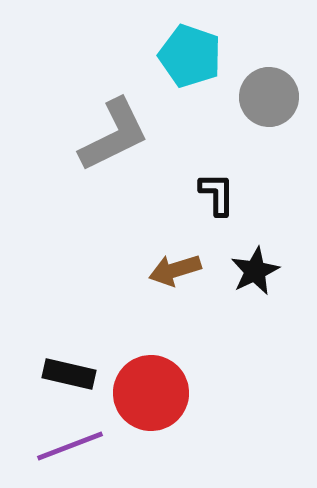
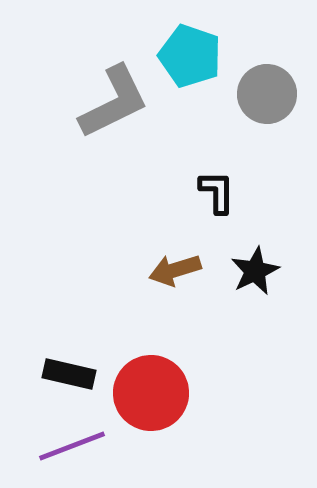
gray circle: moved 2 px left, 3 px up
gray L-shape: moved 33 px up
black L-shape: moved 2 px up
purple line: moved 2 px right
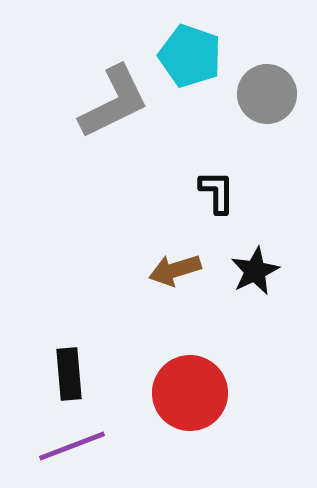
black rectangle: rotated 72 degrees clockwise
red circle: moved 39 px right
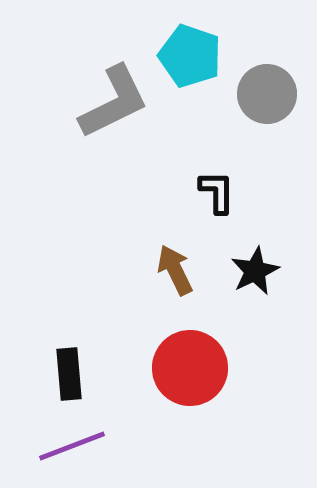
brown arrow: rotated 81 degrees clockwise
red circle: moved 25 px up
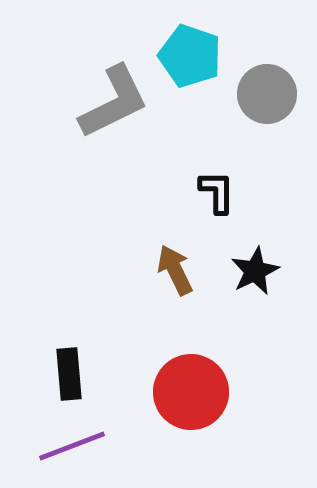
red circle: moved 1 px right, 24 px down
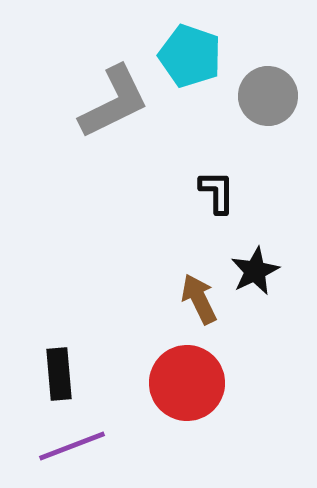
gray circle: moved 1 px right, 2 px down
brown arrow: moved 24 px right, 29 px down
black rectangle: moved 10 px left
red circle: moved 4 px left, 9 px up
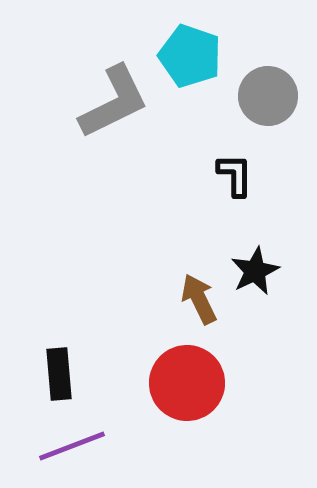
black L-shape: moved 18 px right, 17 px up
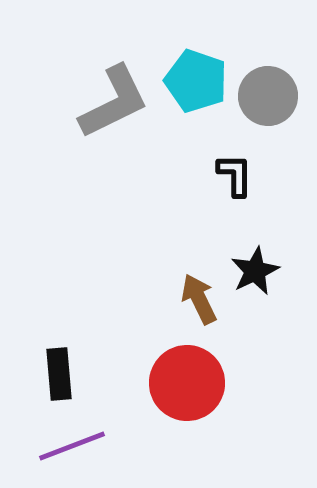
cyan pentagon: moved 6 px right, 25 px down
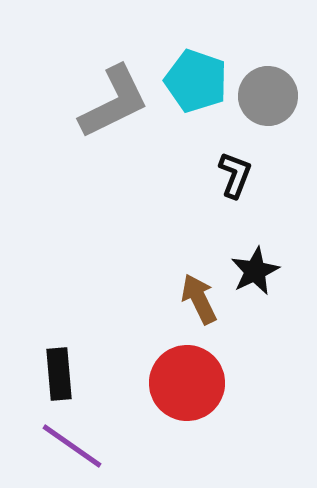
black L-shape: rotated 21 degrees clockwise
purple line: rotated 56 degrees clockwise
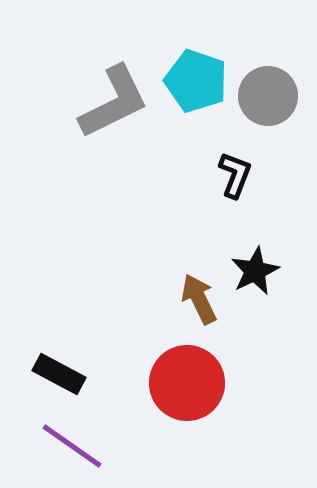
black rectangle: rotated 57 degrees counterclockwise
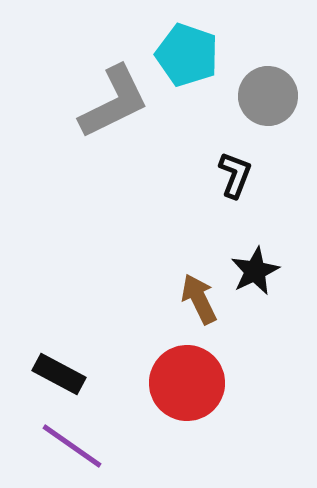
cyan pentagon: moved 9 px left, 26 px up
